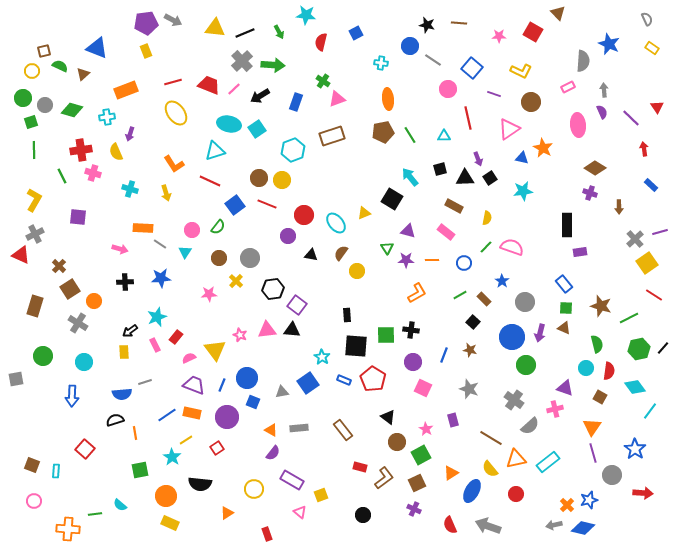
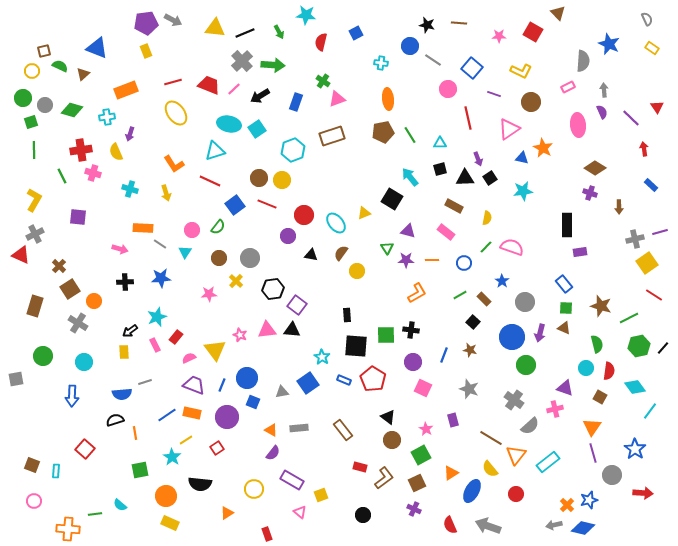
cyan triangle at (444, 136): moved 4 px left, 7 px down
gray cross at (635, 239): rotated 30 degrees clockwise
green hexagon at (639, 349): moved 3 px up
brown circle at (397, 442): moved 5 px left, 2 px up
orange triangle at (516, 459): moved 4 px up; rotated 40 degrees counterclockwise
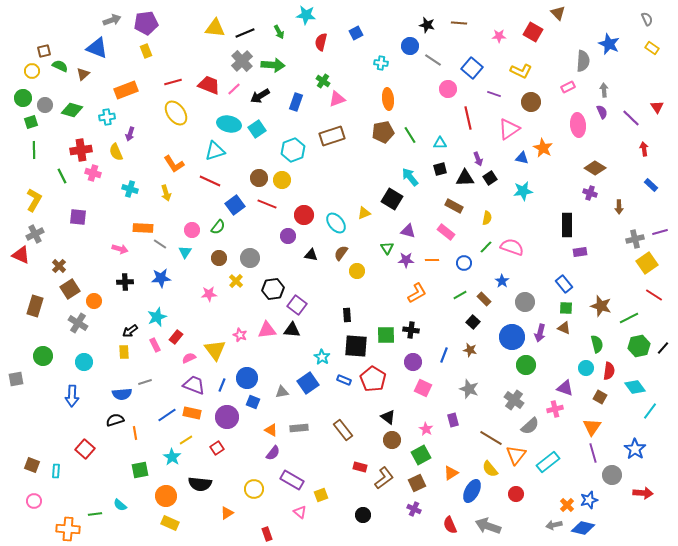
gray arrow at (173, 20): moved 61 px left; rotated 48 degrees counterclockwise
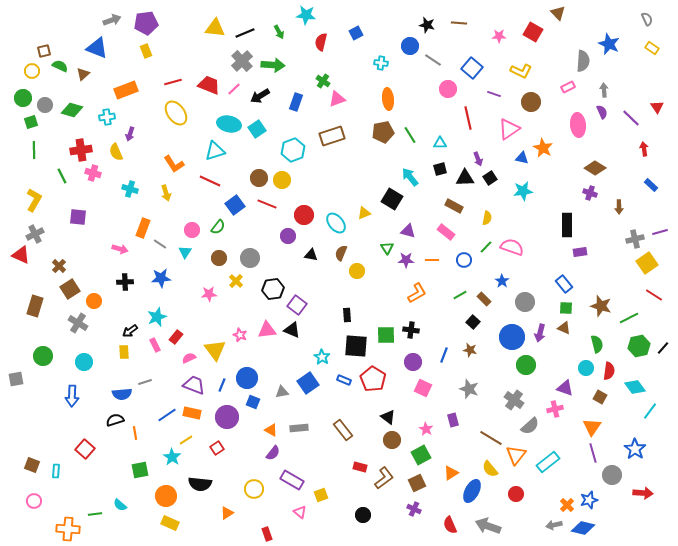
orange rectangle at (143, 228): rotated 72 degrees counterclockwise
brown semicircle at (341, 253): rotated 14 degrees counterclockwise
blue circle at (464, 263): moved 3 px up
black triangle at (292, 330): rotated 18 degrees clockwise
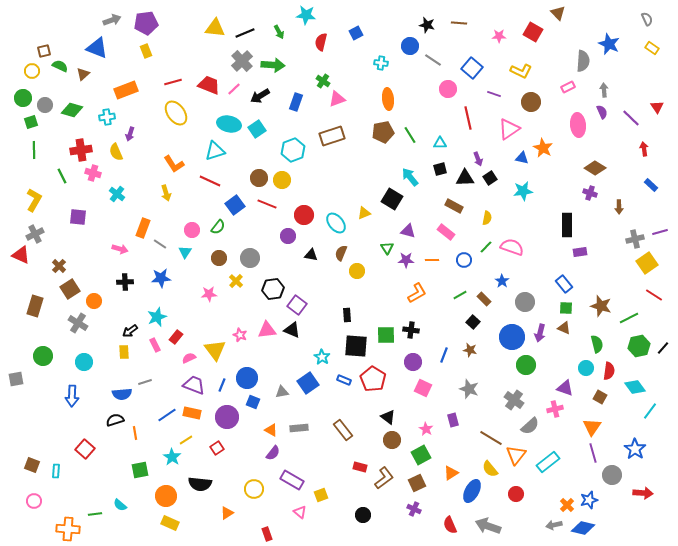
cyan cross at (130, 189): moved 13 px left, 5 px down; rotated 21 degrees clockwise
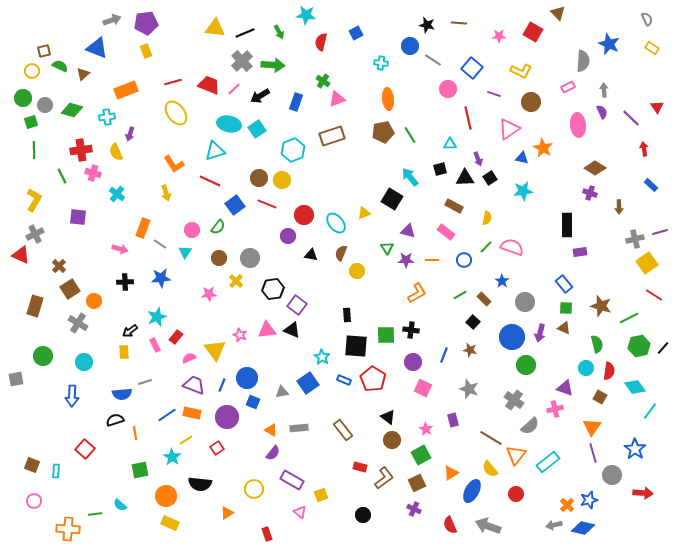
cyan triangle at (440, 143): moved 10 px right, 1 px down
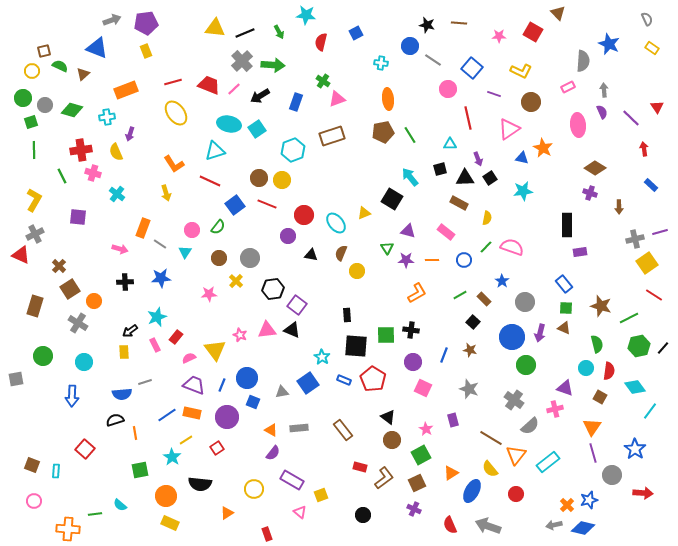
brown rectangle at (454, 206): moved 5 px right, 3 px up
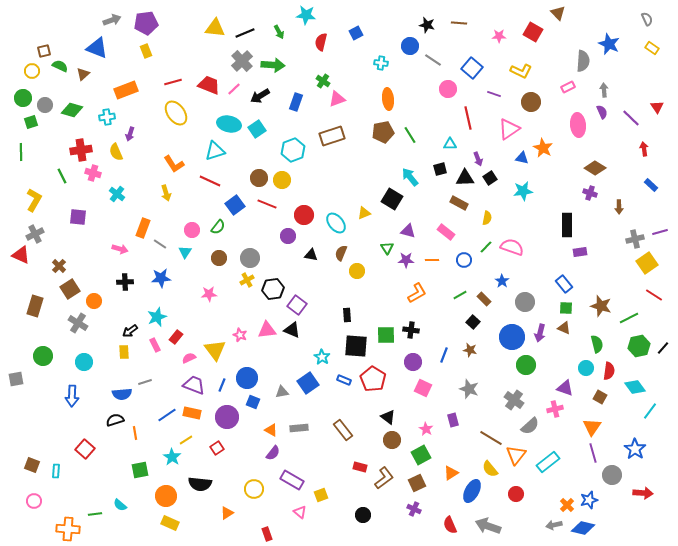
green line at (34, 150): moved 13 px left, 2 px down
yellow cross at (236, 281): moved 11 px right, 1 px up; rotated 16 degrees clockwise
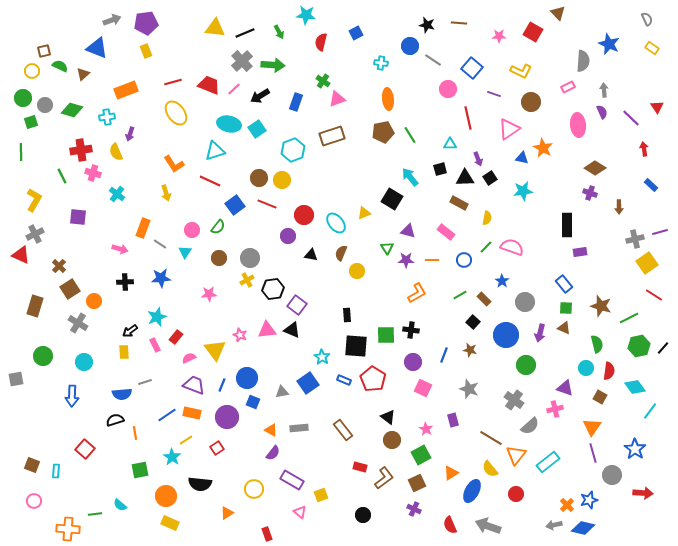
blue circle at (512, 337): moved 6 px left, 2 px up
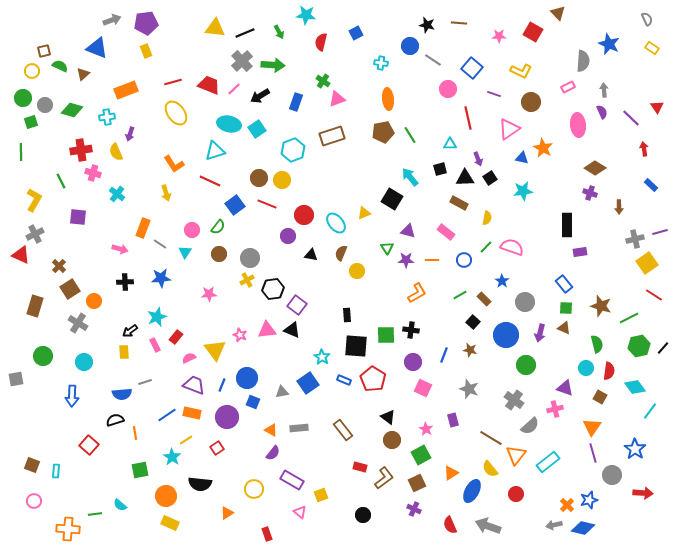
green line at (62, 176): moved 1 px left, 5 px down
brown circle at (219, 258): moved 4 px up
red square at (85, 449): moved 4 px right, 4 px up
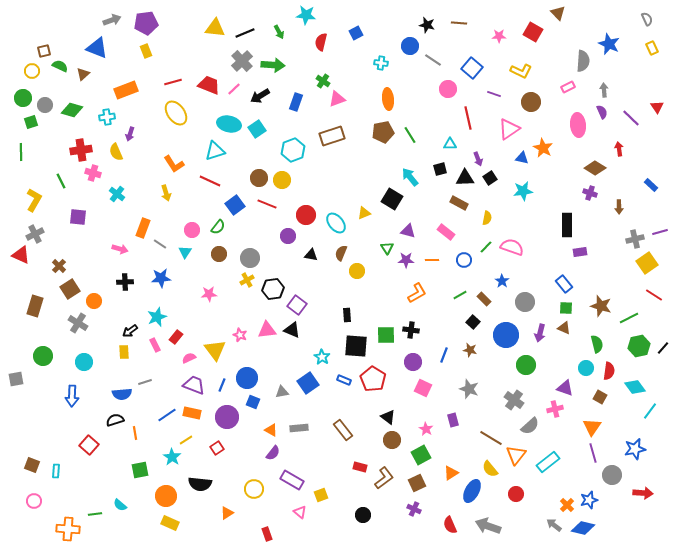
yellow rectangle at (652, 48): rotated 32 degrees clockwise
red arrow at (644, 149): moved 25 px left
red circle at (304, 215): moved 2 px right
blue star at (635, 449): rotated 25 degrees clockwise
gray arrow at (554, 525): rotated 49 degrees clockwise
